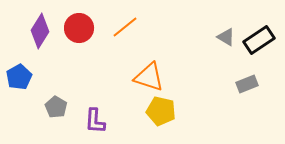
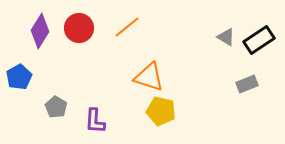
orange line: moved 2 px right
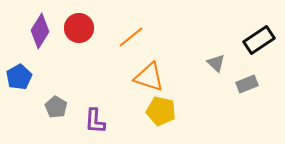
orange line: moved 4 px right, 10 px down
gray triangle: moved 10 px left, 26 px down; rotated 12 degrees clockwise
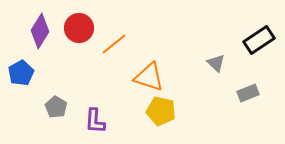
orange line: moved 17 px left, 7 px down
blue pentagon: moved 2 px right, 4 px up
gray rectangle: moved 1 px right, 9 px down
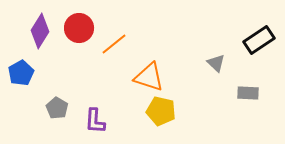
gray rectangle: rotated 25 degrees clockwise
gray pentagon: moved 1 px right, 1 px down
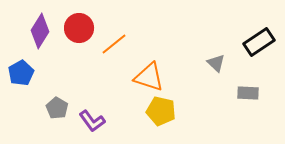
black rectangle: moved 2 px down
purple L-shape: moved 3 px left; rotated 40 degrees counterclockwise
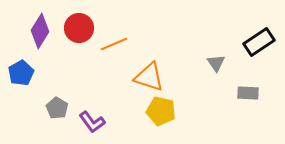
orange line: rotated 16 degrees clockwise
gray triangle: rotated 12 degrees clockwise
purple L-shape: moved 1 px down
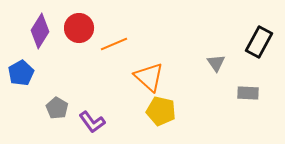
black rectangle: rotated 28 degrees counterclockwise
orange triangle: rotated 24 degrees clockwise
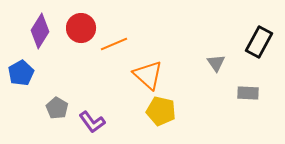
red circle: moved 2 px right
orange triangle: moved 1 px left, 2 px up
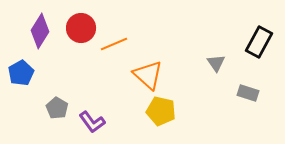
gray rectangle: rotated 15 degrees clockwise
